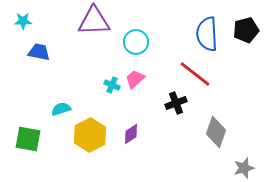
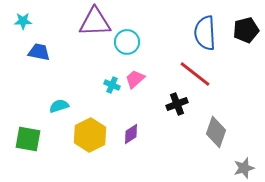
purple triangle: moved 1 px right, 1 px down
blue semicircle: moved 2 px left, 1 px up
cyan circle: moved 9 px left
black cross: moved 1 px right, 1 px down
cyan semicircle: moved 2 px left, 3 px up
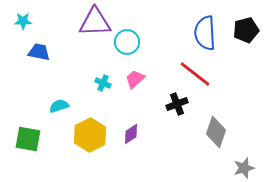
cyan cross: moved 9 px left, 2 px up
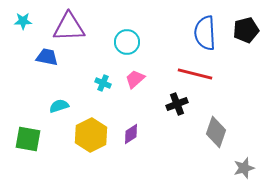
purple triangle: moved 26 px left, 5 px down
blue trapezoid: moved 8 px right, 5 px down
red line: rotated 24 degrees counterclockwise
yellow hexagon: moved 1 px right
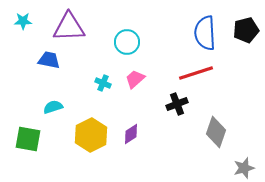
blue trapezoid: moved 2 px right, 3 px down
red line: moved 1 px right, 1 px up; rotated 32 degrees counterclockwise
cyan semicircle: moved 6 px left, 1 px down
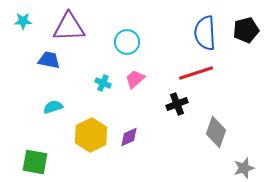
purple diamond: moved 2 px left, 3 px down; rotated 10 degrees clockwise
green square: moved 7 px right, 23 px down
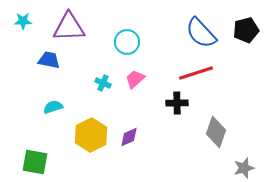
blue semicircle: moved 4 px left; rotated 40 degrees counterclockwise
black cross: moved 1 px up; rotated 20 degrees clockwise
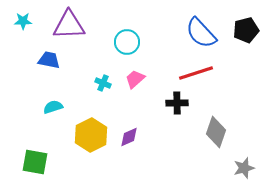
purple triangle: moved 2 px up
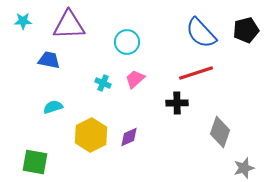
gray diamond: moved 4 px right
